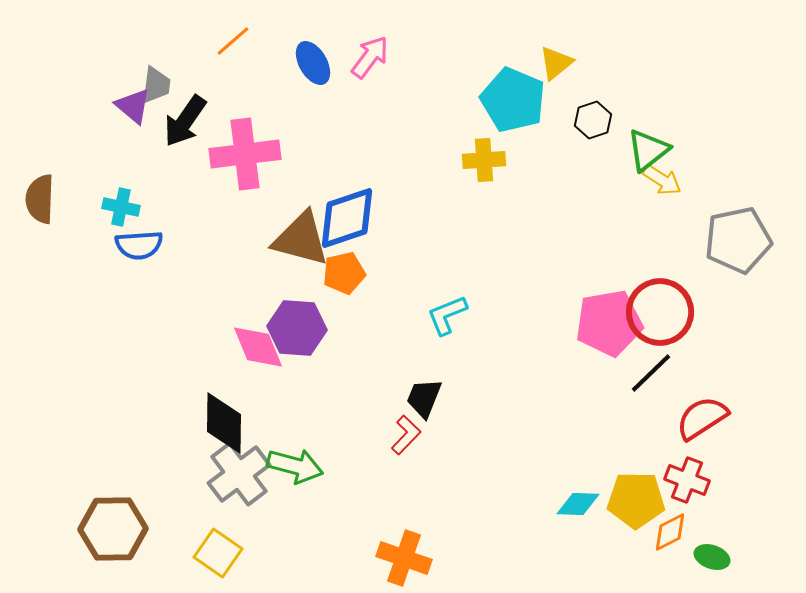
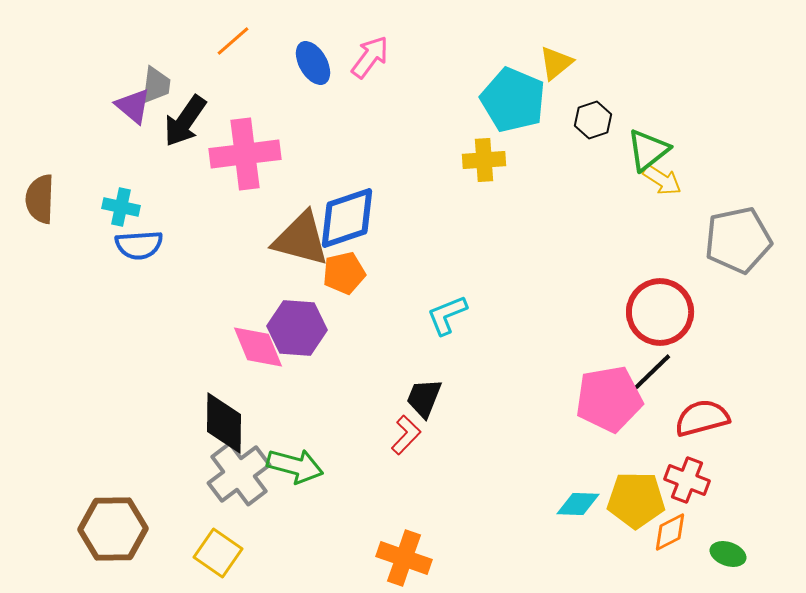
pink pentagon: moved 76 px down
red semicircle: rotated 18 degrees clockwise
green ellipse: moved 16 px right, 3 px up
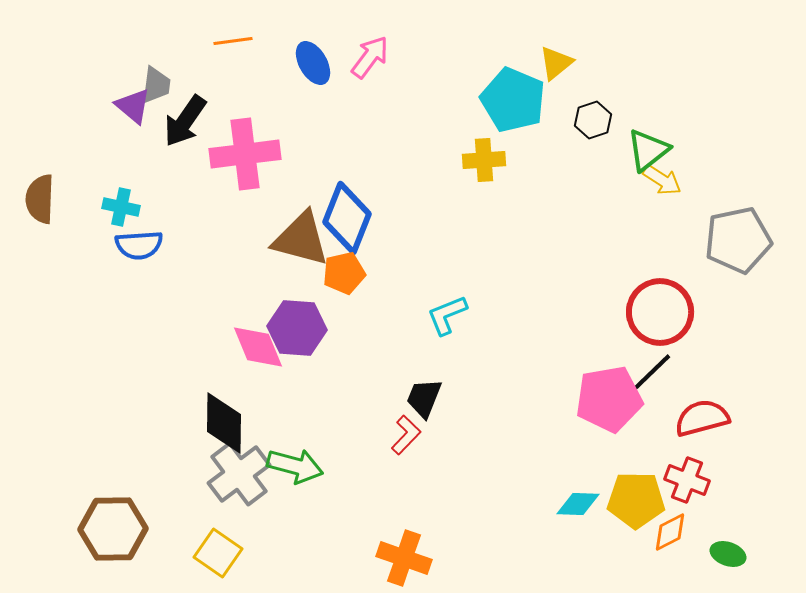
orange line: rotated 33 degrees clockwise
blue diamond: rotated 50 degrees counterclockwise
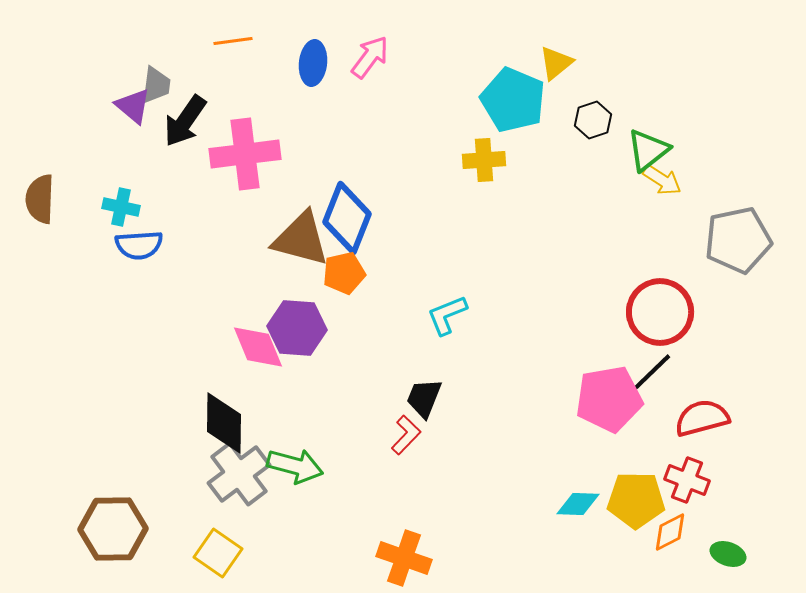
blue ellipse: rotated 36 degrees clockwise
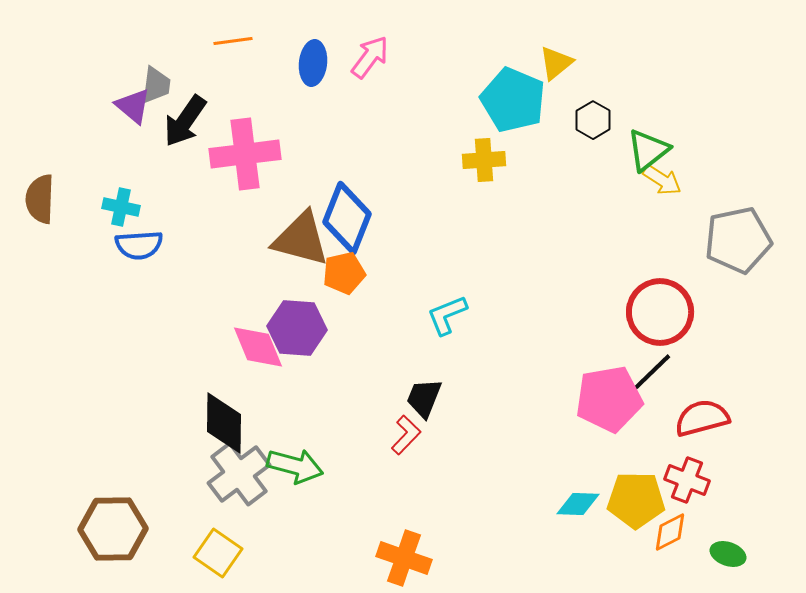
black hexagon: rotated 12 degrees counterclockwise
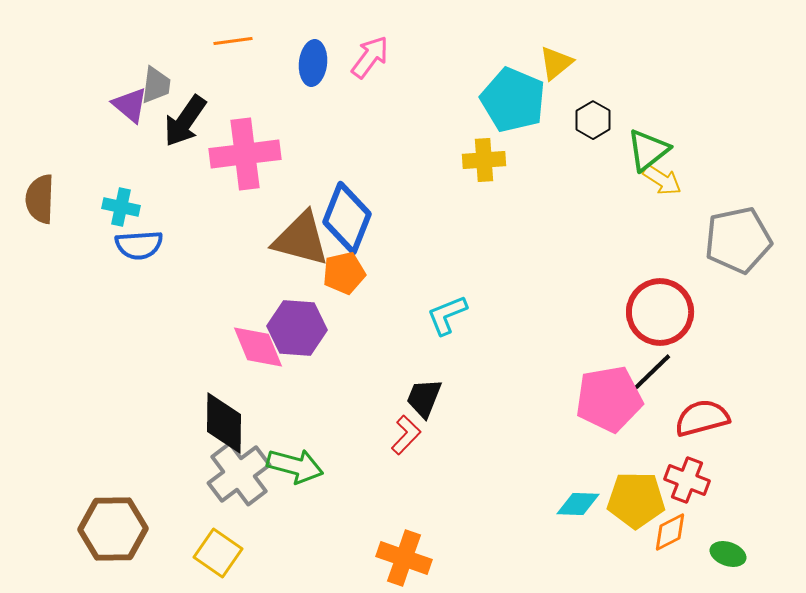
purple triangle: moved 3 px left, 1 px up
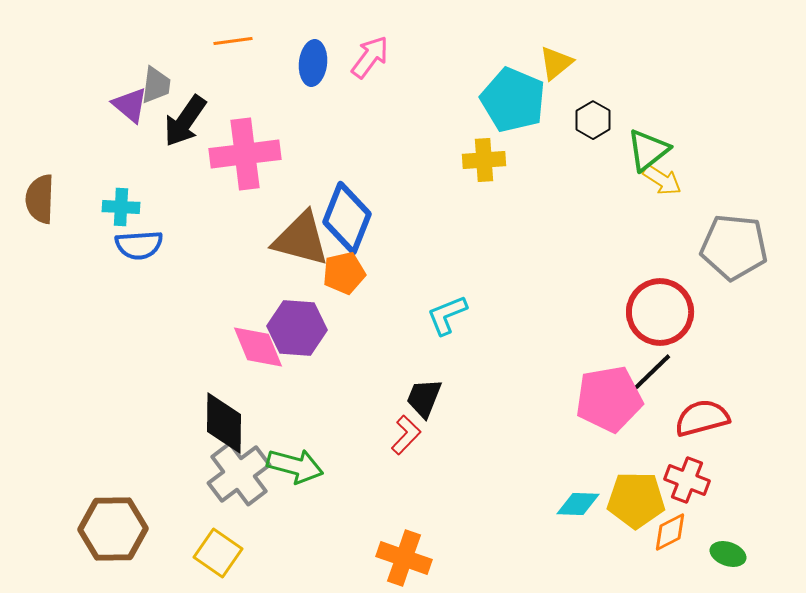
cyan cross: rotated 9 degrees counterclockwise
gray pentagon: moved 4 px left, 7 px down; rotated 18 degrees clockwise
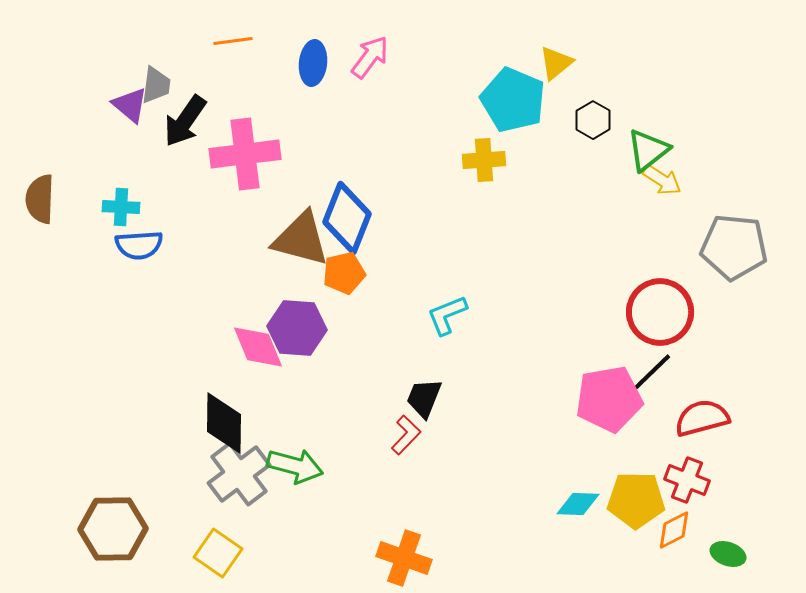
orange diamond: moved 4 px right, 2 px up
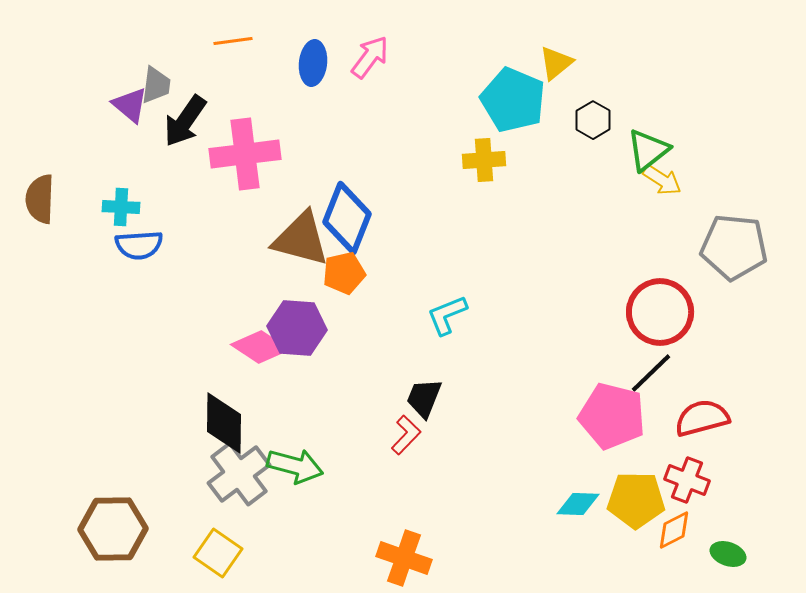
pink diamond: moved 2 px right; rotated 34 degrees counterclockwise
pink pentagon: moved 3 px right, 17 px down; rotated 24 degrees clockwise
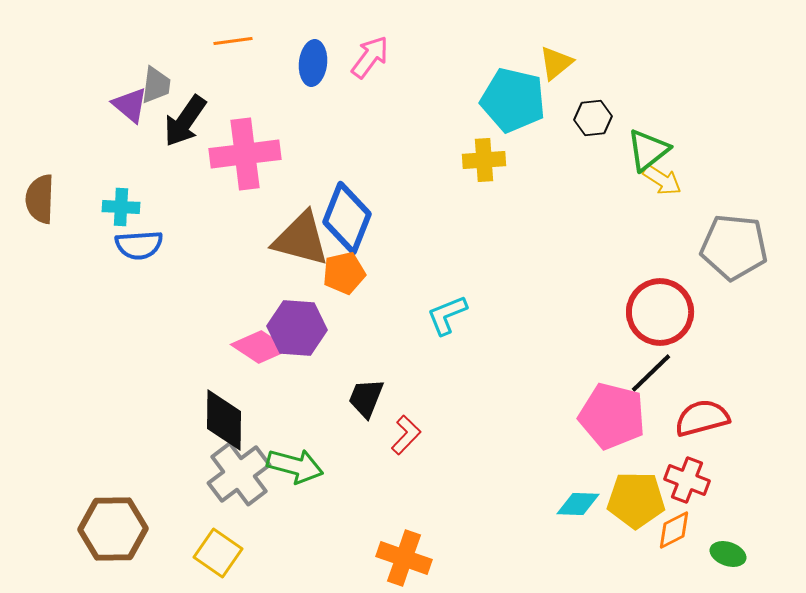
cyan pentagon: rotated 10 degrees counterclockwise
black hexagon: moved 2 px up; rotated 24 degrees clockwise
black trapezoid: moved 58 px left
black diamond: moved 3 px up
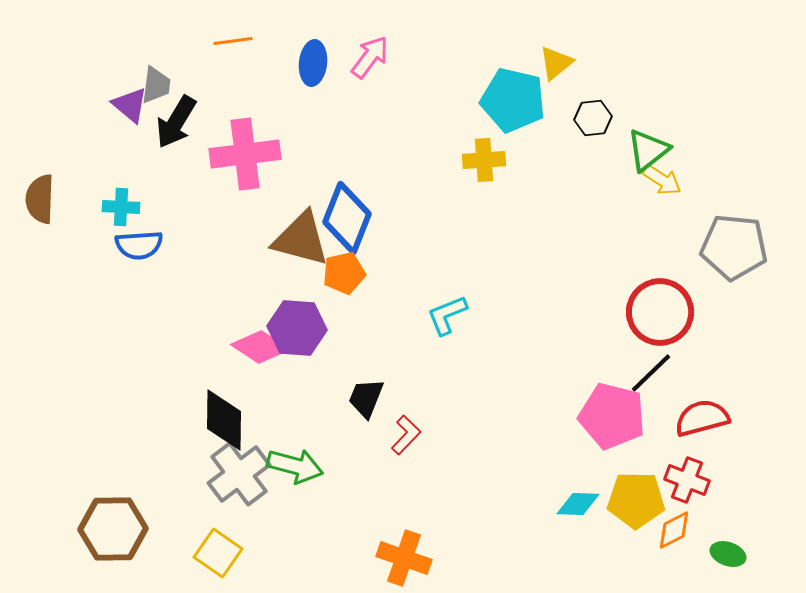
black arrow: moved 9 px left, 1 px down; rotated 4 degrees counterclockwise
